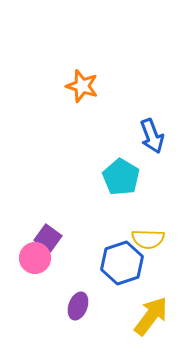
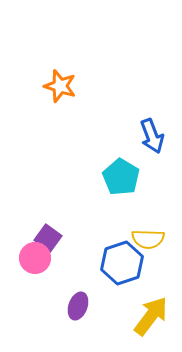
orange star: moved 22 px left
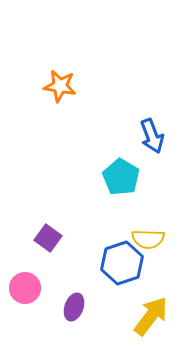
orange star: rotated 8 degrees counterclockwise
pink circle: moved 10 px left, 30 px down
purple ellipse: moved 4 px left, 1 px down
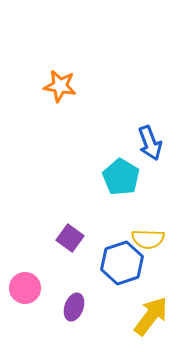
blue arrow: moved 2 px left, 7 px down
purple square: moved 22 px right
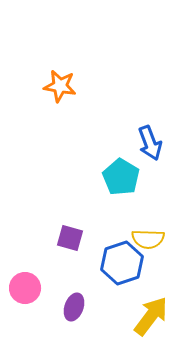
purple square: rotated 20 degrees counterclockwise
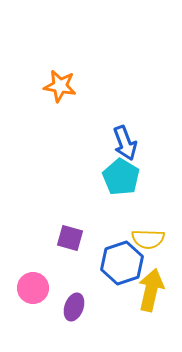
blue arrow: moved 25 px left
pink circle: moved 8 px right
yellow arrow: moved 26 px up; rotated 24 degrees counterclockwise
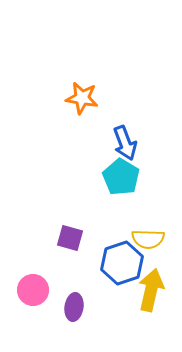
orange star: moved 22 px right, 12 px down
pink circle: moved 2 px down
purple ellipse: rotated 12 degrees counterclockwise
